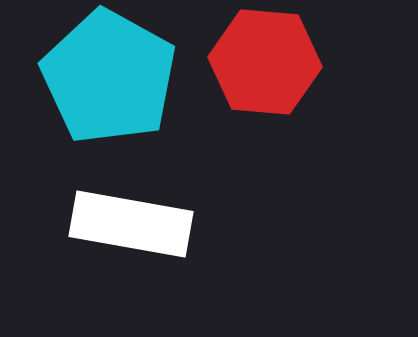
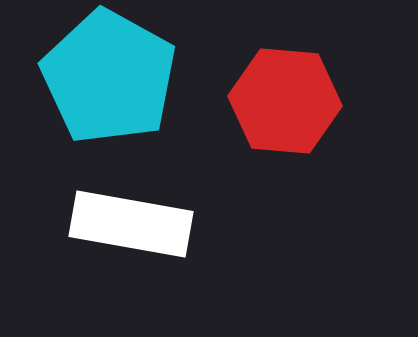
red hexagon: moved 20 px right, 39 px down
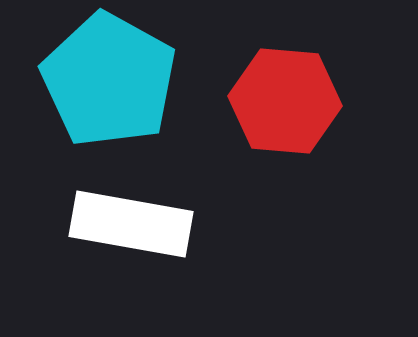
cyan pentagon: moved 3 px down
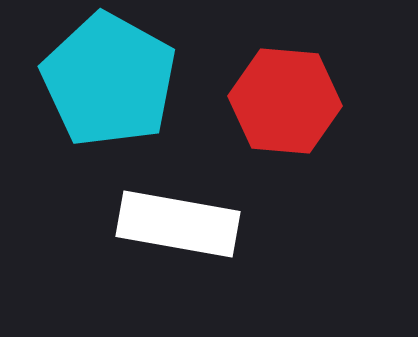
white rectangle: moved 47 px right
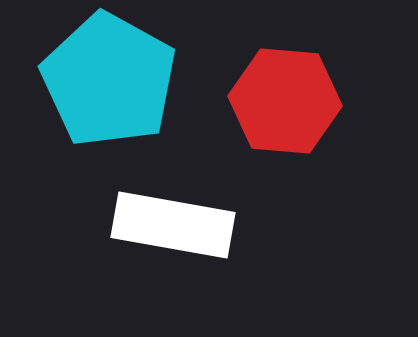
white rectangle: moved 5 px left, 1 px down
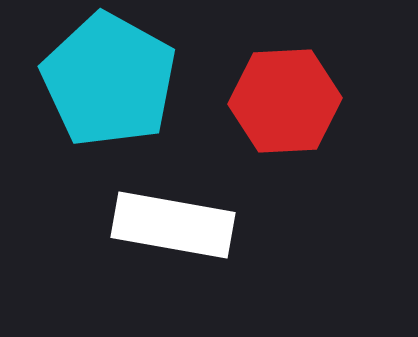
red hexagon: rotated 8 degrees counterclockwise
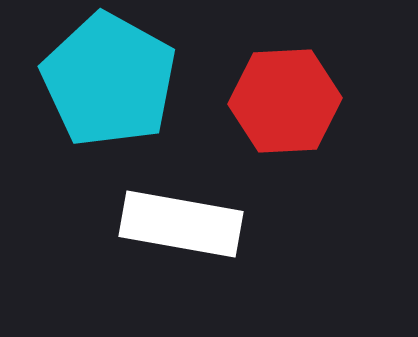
white rectangle: moved 8 px right, 1 px up
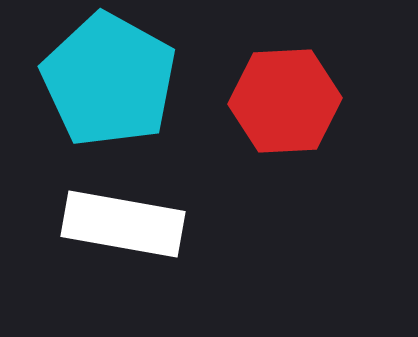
white rectangle: moved 58 px left
